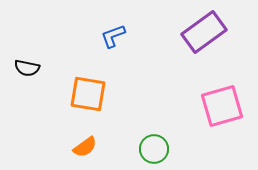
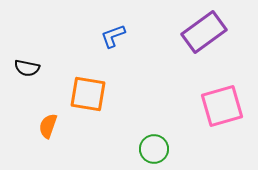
orange semicircle: moved 37 px left, 21 px up; rotated 145 degrees clockwise
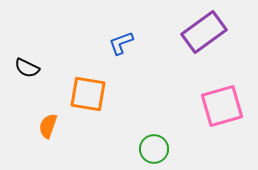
blue L-shape: moved 8 px right, 7 px down
black semicircle: rotated 15 degrees clockwise
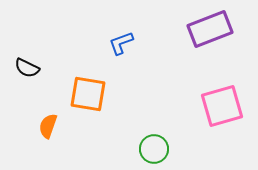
purple rectangle: moved 6 px right, 3 px up; rotated 15 degrees clockwise
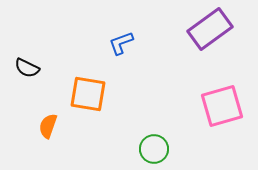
purple rectangle: rotated 15 degrees counterclockwise
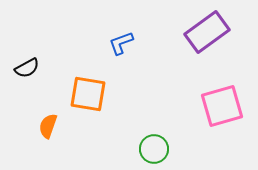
purple rectangle: moved 3 px left, 3 px down
black semicircle: rotated 55 degrees counterclockwise
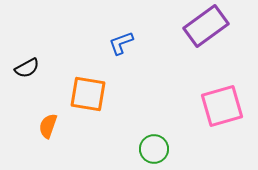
purple rectangle: moved 1 px left, 6 px up
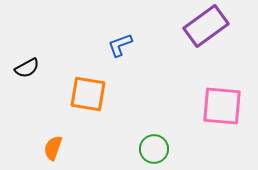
blue L-shape: moved 1 px left, 2 px down
pink square: rotated 21 degrees clockwise
orange semicircle: moved 5 px right, 22 px down
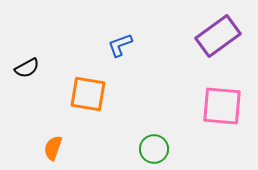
purple rectangle: moved 12 px right, 10 px down
